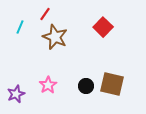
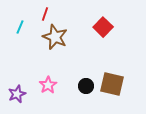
red line: rotated 16 degrees counterclockwise
purple star: moved 1 px right
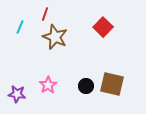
purple star: rotated 30 degrees clockwise
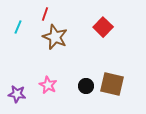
cyan line: moved 2 px left
pink star: rotated 12 degrees counterclockwise
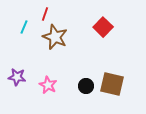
cyan line: moved 6 px right
purple star: moved 17 px up
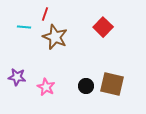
cyan line: rotated 72 degrees clockwise
pink star: moved 2 px left, 2 px down
